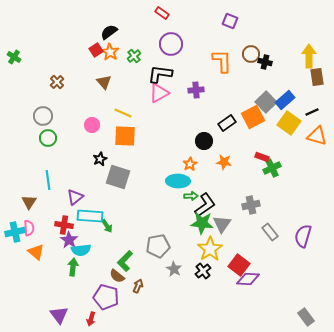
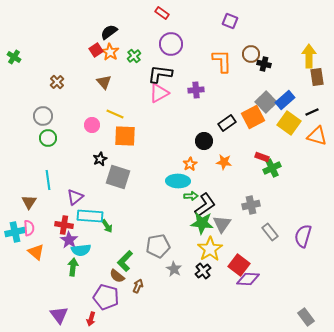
black cross at (265, 62): moved 1 px left, 2 px down
yellow line at (123, 113): moved 8 px left, 1 px down
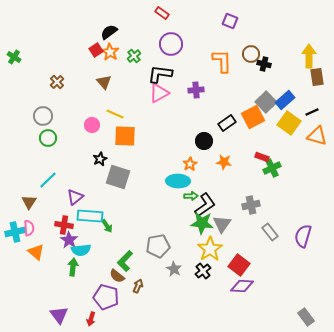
cyan line at (48, 180): rotated 54 degrees clockwise
purple diamond at (248, 279): moved 6 px left, 7 px down
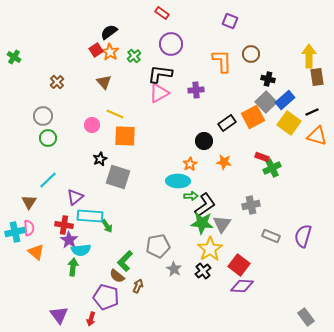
black cross at (264, 64): moved 4 px right, 15 px down
gray rectangle at (270, 232): moved 1 px right, 4 px down; rotated 30 degrees counterclockwise
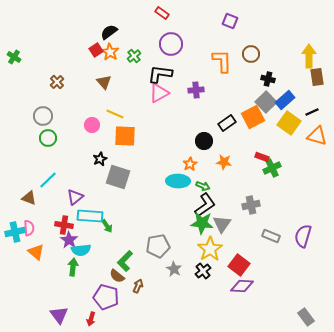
green arrow at (191, 196): moved 12 px right, 10 px up; rotated 24 degrees clockwise
brown triangle at (29, 202): moved 4 px up; rotated 42 degrees counterclockwise
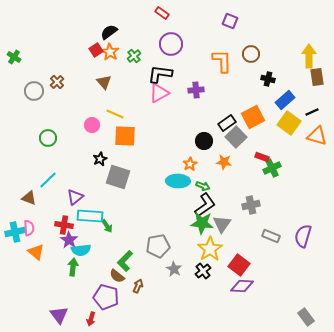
gray square at (266, 102): moved 30 px left, 35 px down
gray circle at (43, 116): moved 9 px left, 25 px up
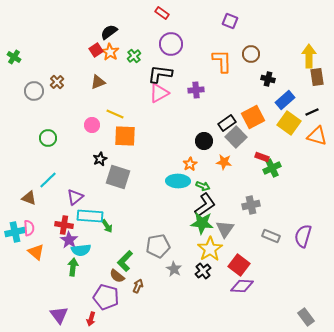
brown triangle at (104, 82): moved 6 px left; rotated 49 degrees clockwise
gray triangle at (222, 224): moved 3 px right, 5 px down
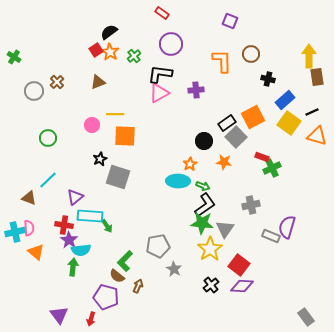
yellow line at (115, 114): rotated 24 degrees counterclockwise
purple semicircle at (303, 236): moved 16 px left, 9 px up
black cross at (203, 271): moved 8 px right, 14 px down
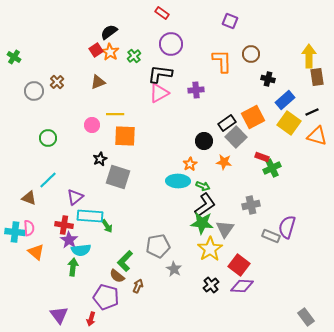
cyan cross at (15, 232): rotated 18 degrees clockwise
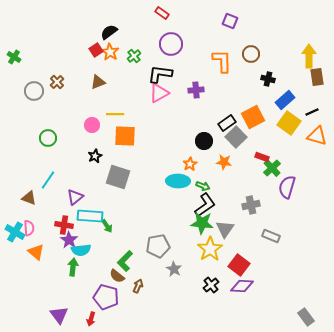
black star at (100, 159): moved 5 px left, 3 px up
green cross at (272, 168): rotated 18 degrees counterclockwise
cyan line at (48, 180): rotated 12 degrees counterclockwise
purple semicircle at (287, 227): moved 40 px up
cyan cross at (15, 232): rotated 24 degrees clockwise
